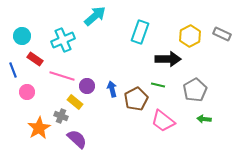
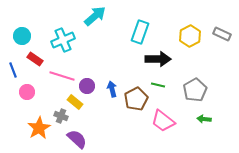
black arrow: moved 10 px left
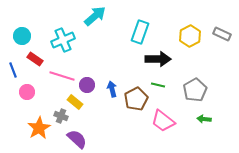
purple circle: moved 1 px up
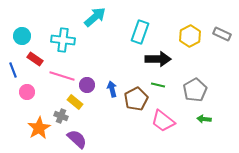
cyan arrow: moved 1 px down
cyan cross: rotated 30 degrees clockwise
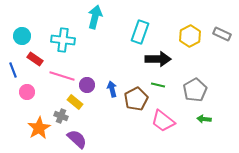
cyan arrow: rotated 35 degrees counterclockwise
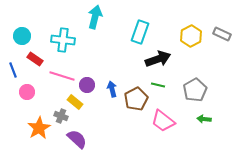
yellow hexagon: moved 1 px right
black arrow: rotated 20 degrees counterclockwise
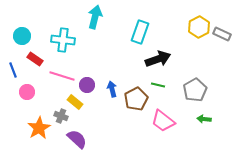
yellow hexagon: moved 8 px right, 9 px up
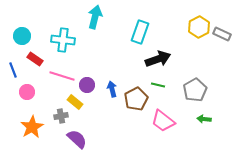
gray cross: rotated 32 degrees counterclockwise
orange star: moved 7 px left, 1 px up
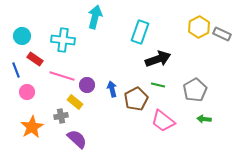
blue line: moved 3 px right
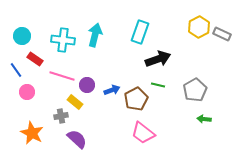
cyan arrow: moved 18 px down
blue line: rotated 14 degrees counterclockwise
blue arrow: moved 1 px down; rotated 84 degrees clockwise
pink trapezoid: moved 20 px left, 12 px down
orange star: moved 6 px down; rotated 15 degrees counterclockwise
